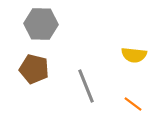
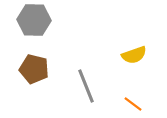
gray hexagon: moved 7 px left, 4 px up
yellow semicircle: rotated 25 degrees counterclockwise
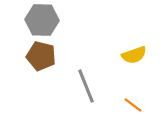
gray hexagon: moved 8 px right
brown pentagon: moved 7 px right, 13 px up
orange line: moved 1 px down
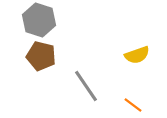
gray hexagon: moved 3 px left; rotated 16 degrees clockwise
yellow semicircle: moved 3 px right
gray line: rotated 12 degrees counterclockwise
